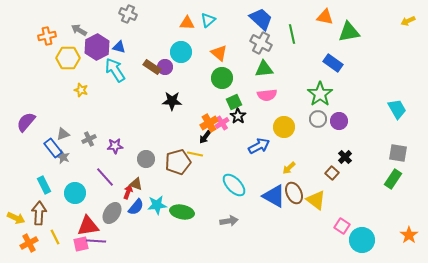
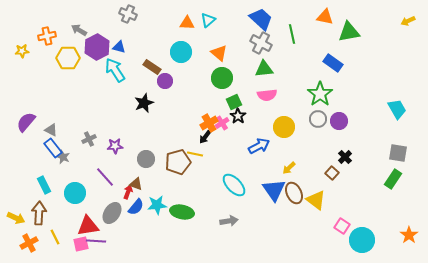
purple circle at (165, 67): moved 14 px down
yellow star at (81, 90): moved 59 px left, 39 px up; rotated 24 degrees counterclockwise
black star at (172, 101): moved 28 px left, 2 px down; rotated 24 degrees counterclockwise
gray triangle at (63, 134): moved 12 px left, 4 px up; rotated 48 degrees clockwise
blue triangle at (274, 196): moved 6 px up; rotated 25 degrees clockwise
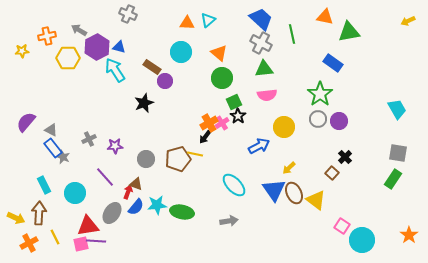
brown pentagon at (178, 162): moved 3 px up
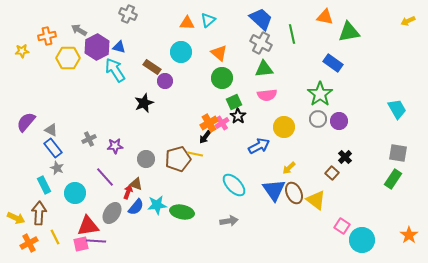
gray star at (63, 157): moved 6 px left, 11 px down
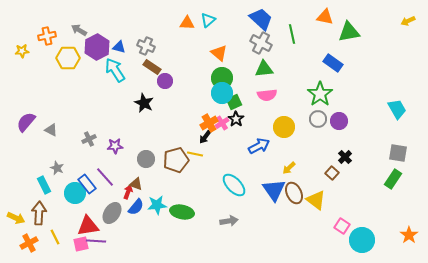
gray cross at (128, 14): moved 18 px right, 32 px down
cyan circle at (181, 52): moved 41 px right, 41 px down
black star at (144, 103): rotated 24 degrees counterclockwise
black star at (238, 116): moved 2 px left, 3 px down
blue rectangle at (53, 148): moved 34 px right, 36 px down
brown pentagon at (178, 159): moved 2 px left, 1 px down
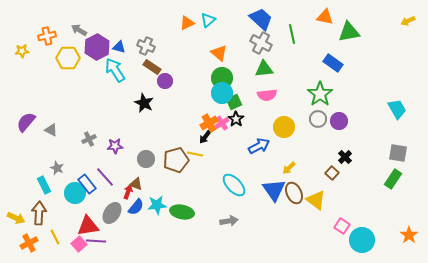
orange triangle at (187, 23): rotated 28 degrees counterclockwise
pink square at (81, 244): moved 2 px left; rotated 28 degrees counterclockwise
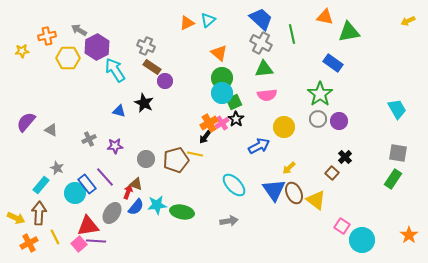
blue triangle at (119, 47): moved 64 px down
cyan rectangle at (44, 185): moved 3 px left; rotated 66 degrees clockwise
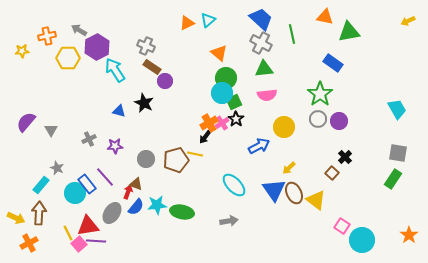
green circle at (222, 78): moved 4 px right
gray triangle at (51, 130): rotated 32 degrees clockwise
yellow line at (55, 237): moved 13 px right, 4 px up
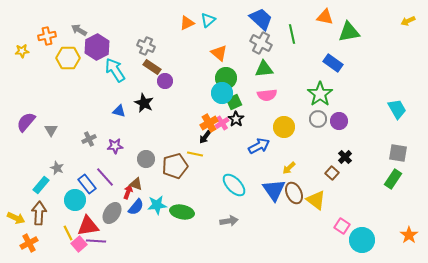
brown pentagon at (176, 160): moved 1 px left, 6 px down
cyan circle at (75, 193): moved 7 px down
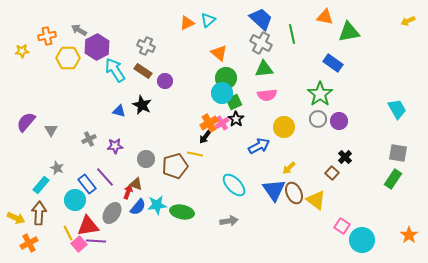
brown rectangle at (152, 67): moved 9 px left, 4 px down
black star at (144, 103): moved 2 px left, 2 px down
blue semicircle at (136, 207): moved 2 px right
